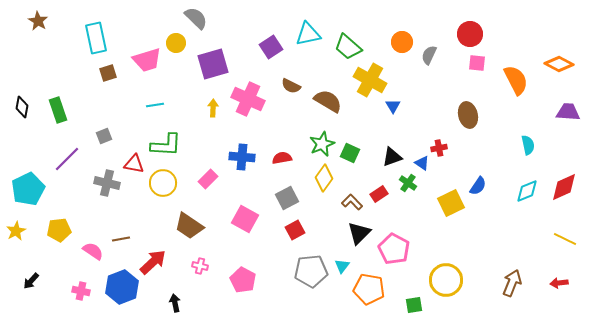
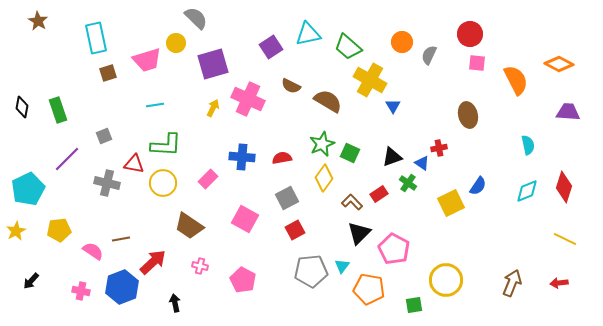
yellow arrow at (213, 108): rotated 24 degrees clockwise
red diamond at (564, 187): rotated 48 degrees counterclockwise
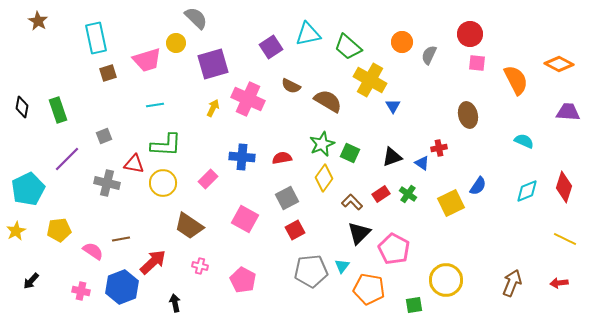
cyan semicircle at (528, 145): moved 4 px left, 4 px up; rotated 54 degrees counterclockwise
green cross at (408, 183): moved 11 px down
red rectangle at (379, 194): moved 2 px right
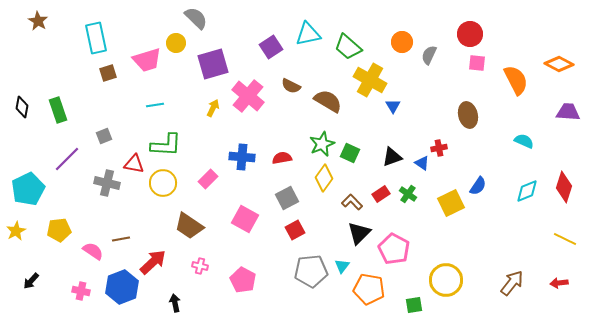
pink cross at (248, 99): moved 3 px up; rotated 16 degrees clockwise
brown arrow at (512, 283): rotated 16 degrees clockwise
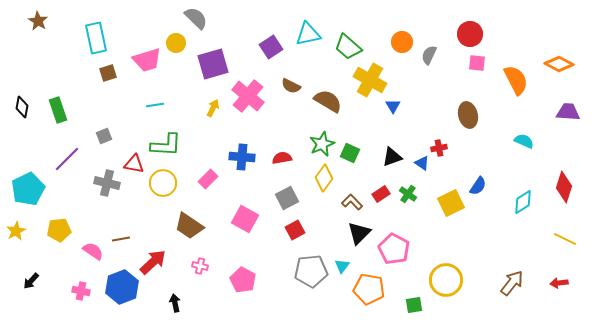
cyan diamond at (527, 191): moved 4 px left, 11 px down; rotated 10 degrees counterclockwise
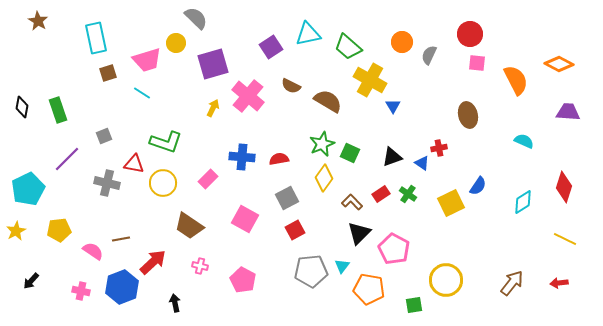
cyan line at (155, 105): moved 13 px left, 12 px up; rotated 42 degrees clockwise
green L-shape at (166, 145): moved 3 px up; rotated 16 degrees clockwise
red semicircle at (282, 158): moved 3 px left, 1 px down
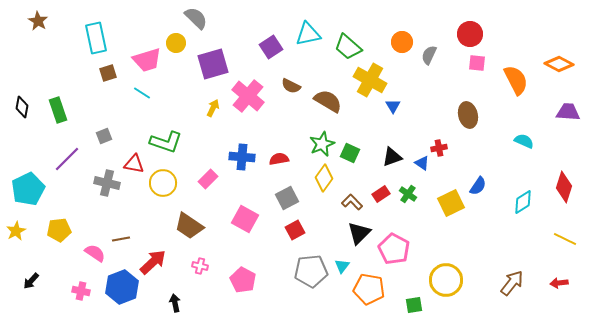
pink semicircle at (93, 251): moved 2 px right, 2 px down
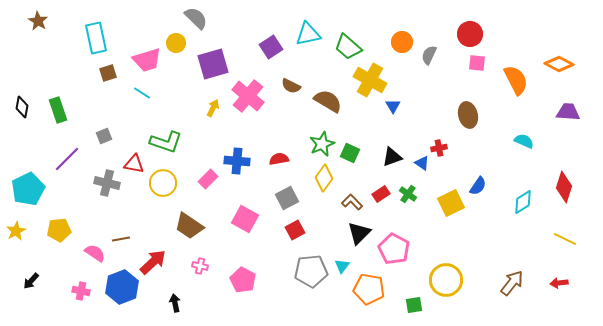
blue cross at (242, 157): moved 5 px left, 4 px down
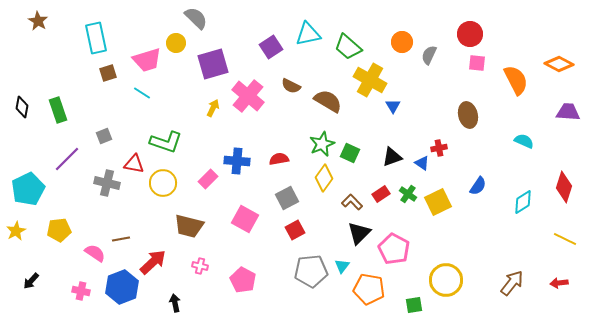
yellow square at (451, 203): moved 13 px left, 1 px up
brown trapezoid at (189, 226): rotated 20 degrees counterclockwise
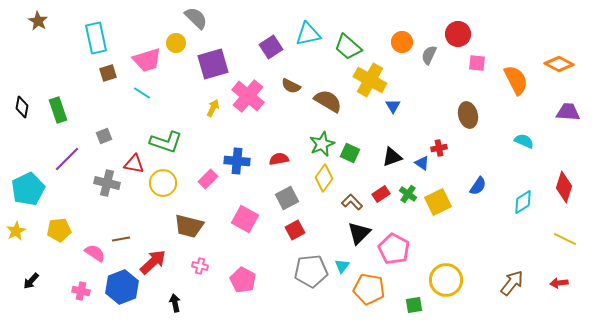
red circle at (470, 34): moved 12 px left
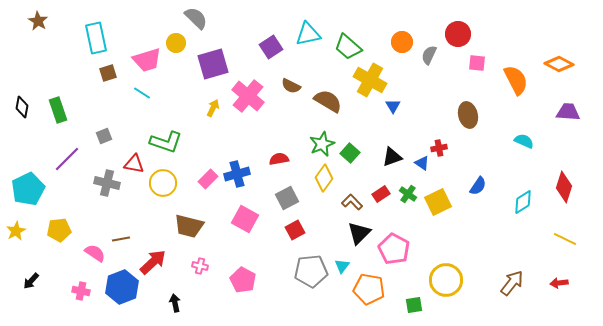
green square at (350, 153): rotated 18 degrees clockwise
blue cross at (237, 161): moved 13 px down; rotated 20 degrees counterclockwise
